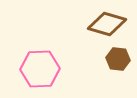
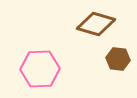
brown diamond: moved 11 px left
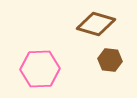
brown hexagon: moved 8 px left, 1 px down
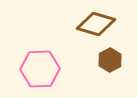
brown hexagon: rotated 25 degrees clockwise
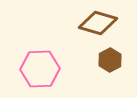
brown diamond: moved 2 px right, 1 px up
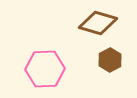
pink hexagon: moved 5 px right
